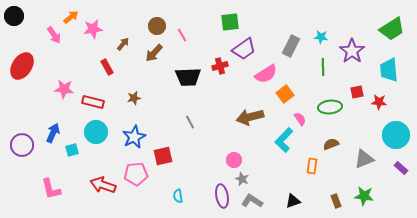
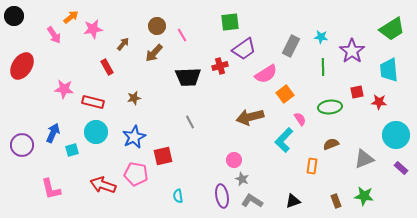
pink pentagon at (136, 174): rotated 15 degrees clockwise
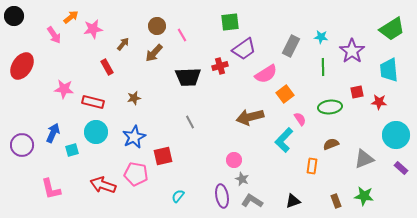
cyan semicircle at (178, 196): rotated 48 degrees clockwise
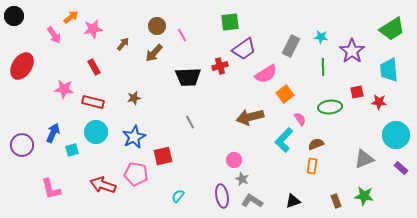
red rectangle at (107, 67): moved 13 px left
brown semicircle at (331, 144): moved 15 px left
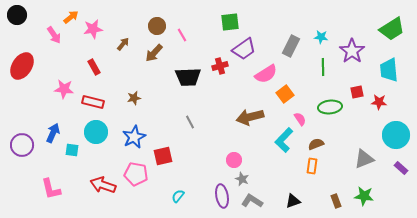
black circle at (14, 16): moved 3 px right, 1 px up
cyan square at (72, 150): rotated 24 degrees clockwise
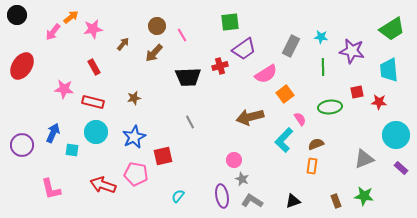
pink arrow at (54, 35): moved 1 px left, 3 px up; rotated 72 degrees clockwise
purple star at (352, 51): rotated 25 degrees counterclockwise
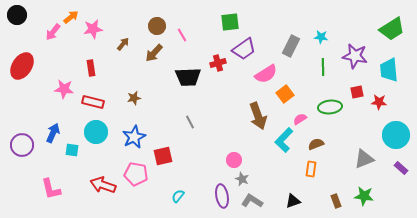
purple star at (352, 51): moved 3 px right, 5 px down
red cross at (220, 66): moved 2 px left, 3 px up
red rectangle at (94, 67): moved 3 px left, 1 px down; rotated 21 degrees clockwise
brown arrow at (250, 117): moved 8 px right, 1 px up; rotated 96 degrees counterclockwise
pink semicircle at (300, 119): rotated 88 degrees counterclockwise
orange rectangle at (312, 166): moved 1 px left, 3 px down
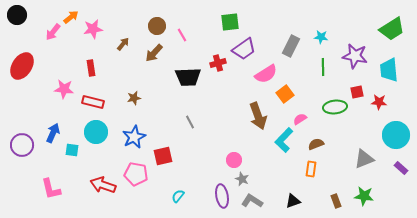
green ellipse at (330, 107): moved 5 px right
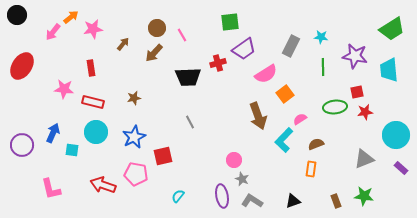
brown circle at (157, 26): moved 2 px down
red star at (379, 102): moved 14 px left, 10 px down; rotated 14 degrees counterclockwise
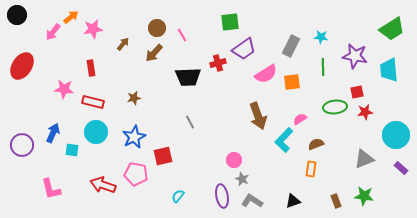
orange square at (285, 94): moved 7 px right, 12 px up; rotated 30 degrees clockwise
